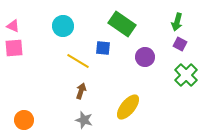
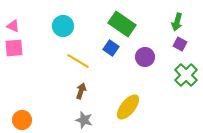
blue square: moved 8 px right; rotated 28 degrees clockwise
orange circle: moved 2 px left
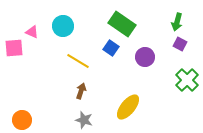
pink triangle: moved 19 px right, 6 px down
green cross: moved 1 px right, 5 px down
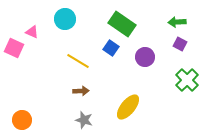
green arrow: rotated 72 degrees clockwise
cyan circle: moved 2 px right, 7 px up
pink square: rotated 30 degrees clockwise
brown arrow: rotated 70 degrees clockwise
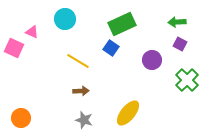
green rectangle: rotated 60 degrees counterclockwise
purple circle: moved 7 px right, 3 px down
yellow ellipse: moved 6 px down
orange circle: moved 1 px left, 2 px up
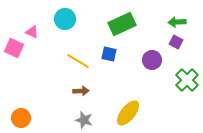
purple square: moved 4 px left, 2 px up
blue square: moved 2 px left, 6 px down; rotated 21 degrees counterclockwise
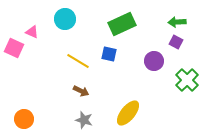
purple circle: moved 2 px right, 1 px down
brown arrow: rotated 28 degrees clockwise
orange circle: moved 3 px right, 1 px down
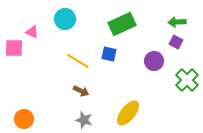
pink square: rotated 24 degrees counterclockwise
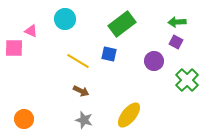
green rectangle: rotated 12 degrees counterclockwise
pink triangle: moved 1 px left, 1 px up
yellow ellipse: moved 1 px right, 2 px down
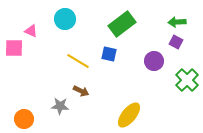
gray star: moved 24 px left, 14 px up; rotated 12 degrees counterclockwise
